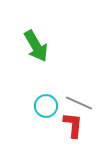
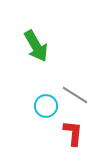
gray line: moved 4 px left, 8 px up; rotated 8 degrees clockwise
red L-shape: moved 8 px down
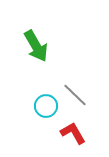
gray line: rotated 12 degrees clockwise
red L-shape: rotated 36 degrees counterclockwise
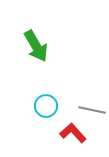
gray line: moved 17 px right, 15 px down; rotated 32 degrees counterclockwise
red L-shape: rotated 12 degrees counterclockwise
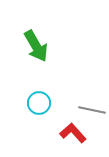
cyan circle: moved 7 px left, 3 px up
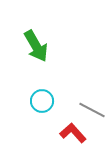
cyan circle: moved 3 px right, 2 px up
gray line: rotated 16 degrees clockwise
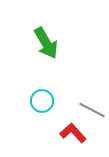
green arrow: moved 10 px right, 3 px up
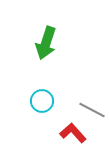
green arrow: rotated 48 degrees clockwise
